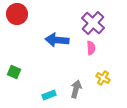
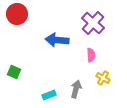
pink semicircle: moved 7 px down
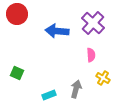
blue arrow: moved 9 px up
green square: moved 3 px right, 1 px down
